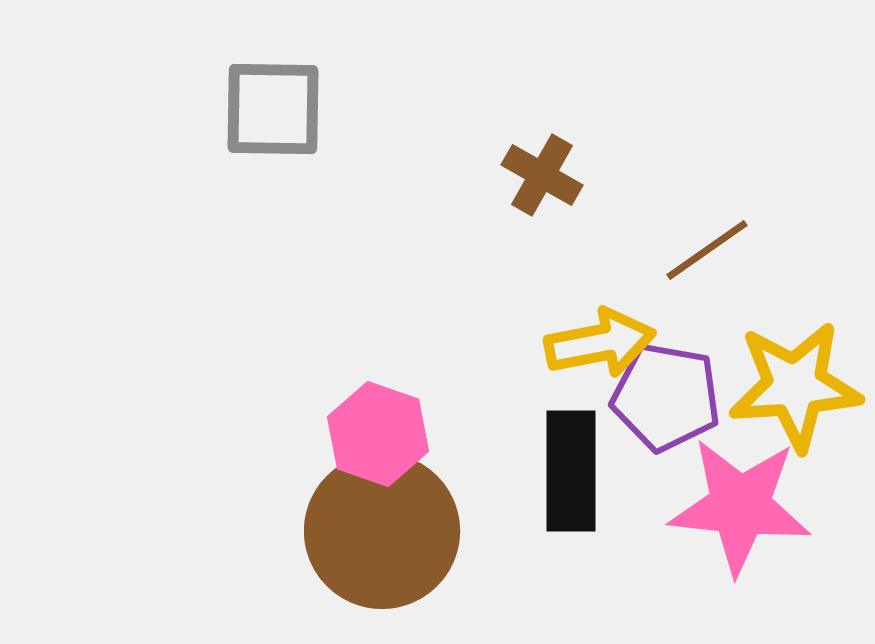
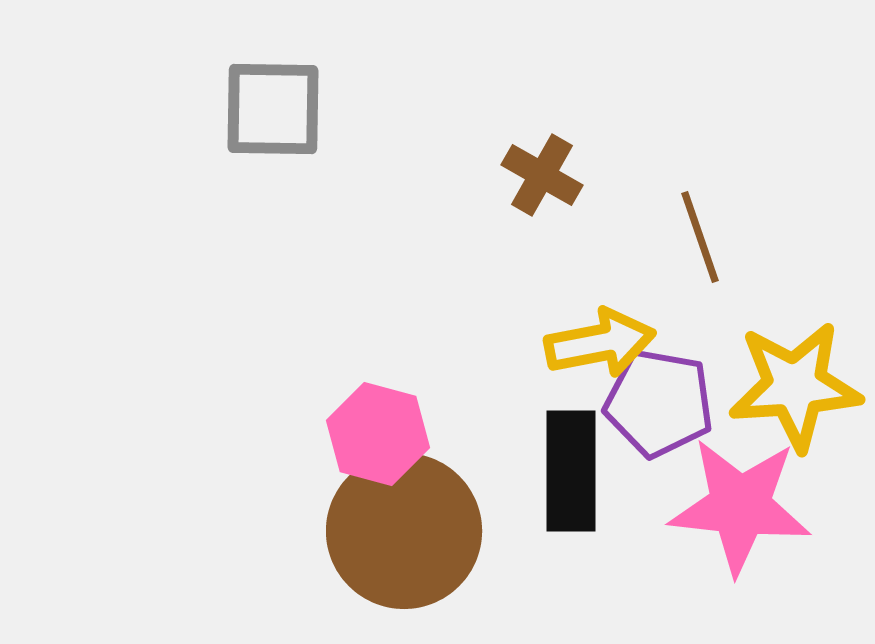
brown line: moved 7 px left, 13 px up; rotated 74 degrees counterclockwise
purple pentagon: moved 7 px left, 6 px down
pink hexagon: rotated 4 degrees counterclockwise
brown circle: moved 22 px right
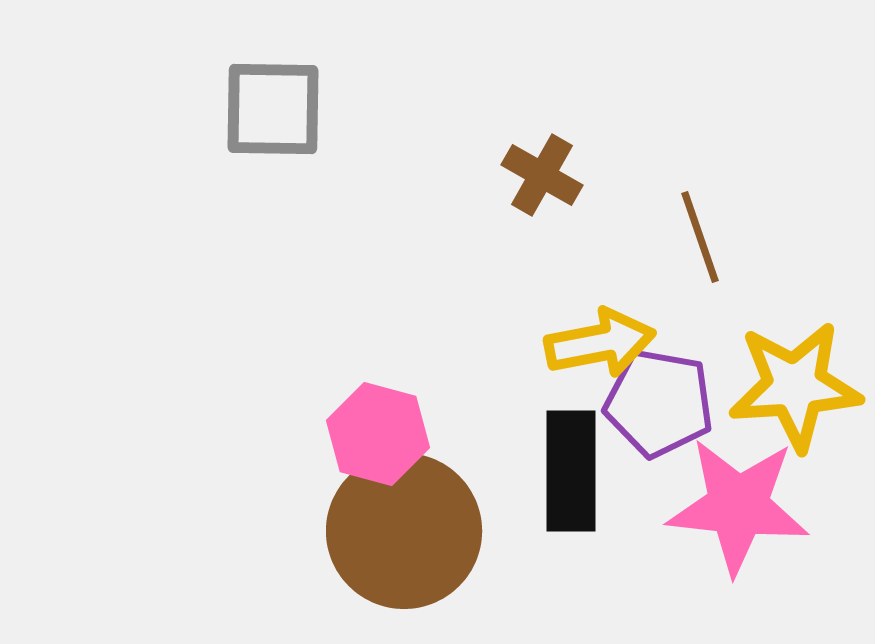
pink star: moved 2 px left
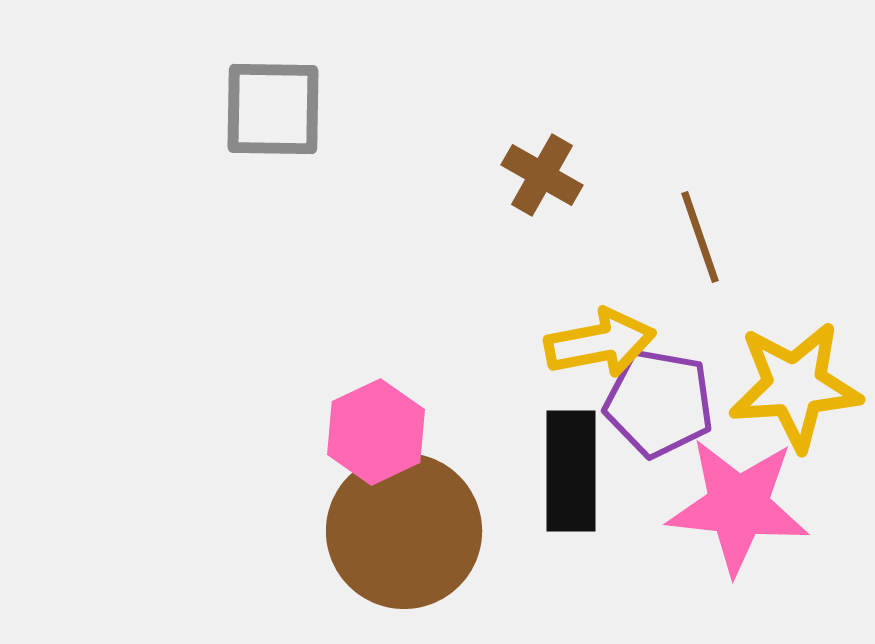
pink hexagon: moved 2 px left, 2 px up; rotated 20 degrees clockwise
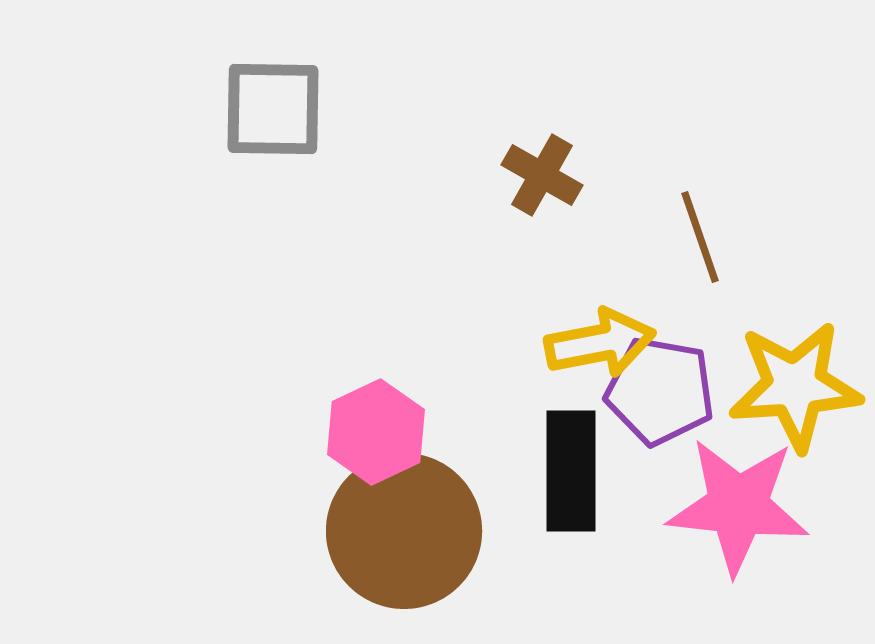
purple pentagon: moved 1 px right, 12 px up
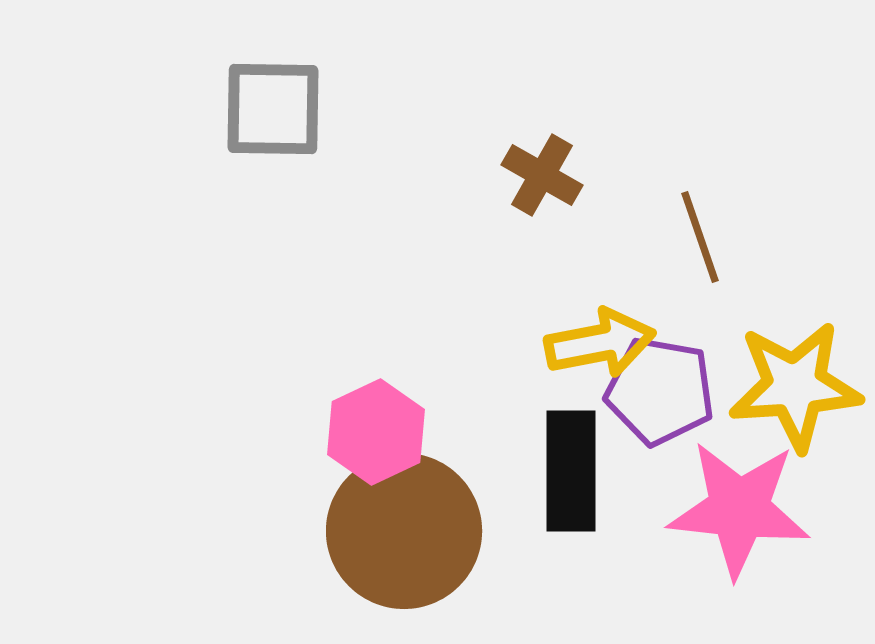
pink star: moved 1 px right, 3 px down
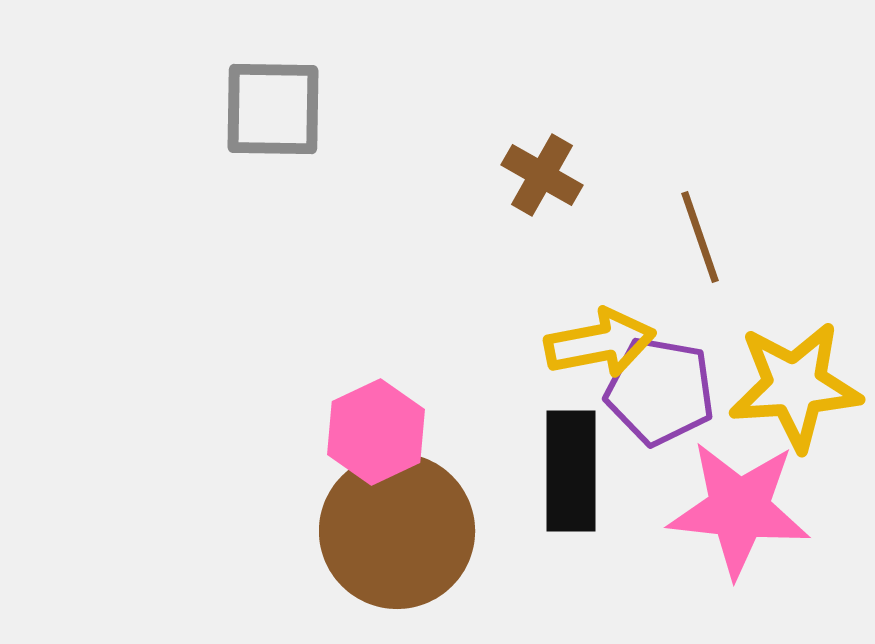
brown circle: moved 7 px left
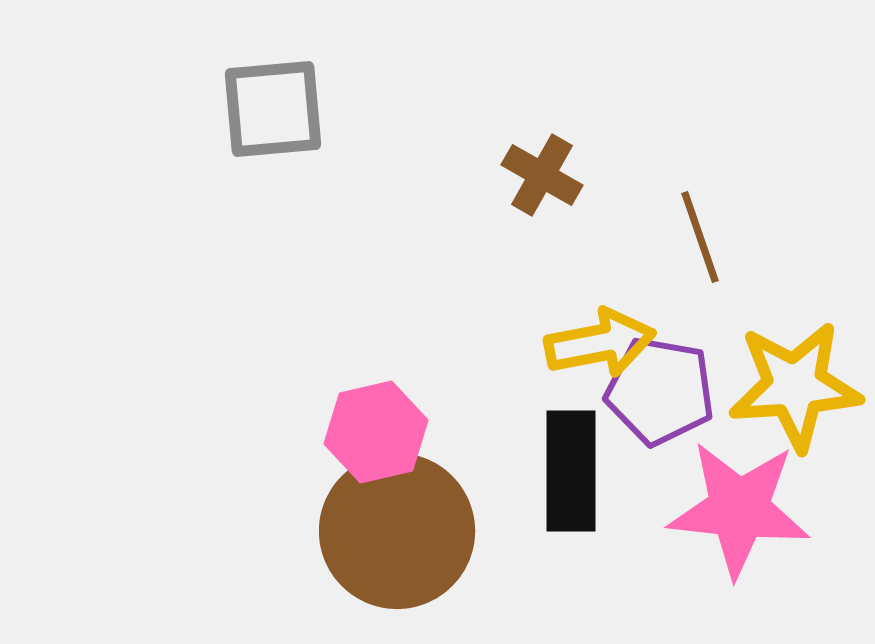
gray square: rotated 6 degrees counterclockwise
pink hexagon: rotated 12 degrees clockwise
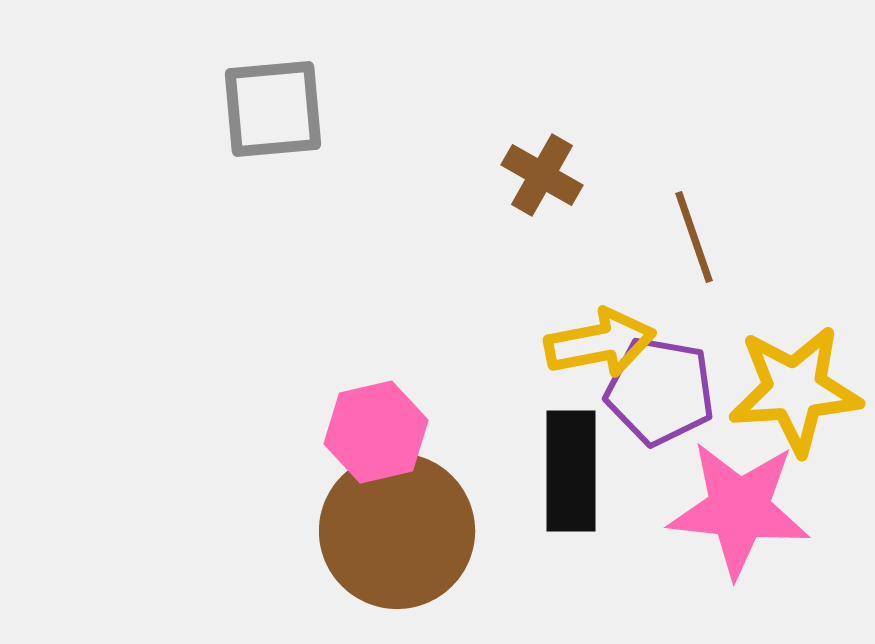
brown line: moved 6 px left
yellow star: moved 4 px down
